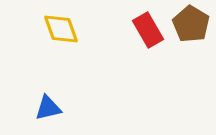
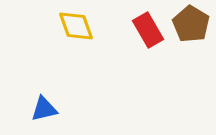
yellow diamond: moved 15 px right, 3 px up
blue triangle: moved 4 px left, 1 px down
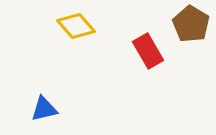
yellow diamond: rotated 21 degrees counterclockwise
red rectangle: moved 21 px down
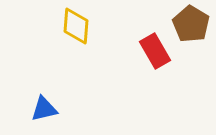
yellow diamond: rotated 45 degrees clockwise
red rectangle: moved 7 px right
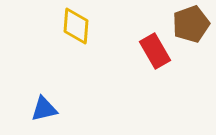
brown pentagon: rotated 21 degrees clockwise
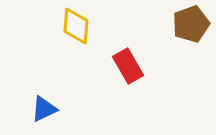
red rectangle: moved 27 px left, 15 px down
blue triangle: rotated 12 degrees counterclockwise
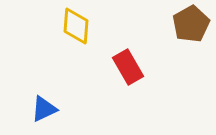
brown pentagon: rotated 9 degrees counterclockwise
red rectangle: moved 1 px down
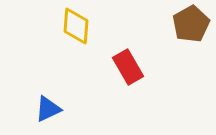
blue triangle: moved 4 px right
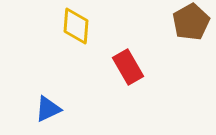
brown pentagon: moved 2 px up
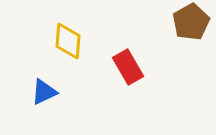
yellow diamond: moved 8 px left, 15 px down
blue triangle: moved 4 px left, 17 px up
